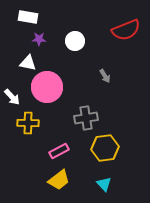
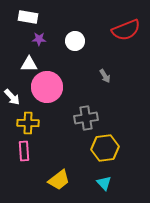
white triangle: moved 1 px right, 1 px down; rotated 12 degrees counterclockwise
pink rectangle: moved 35 px left; rotated 66 degrees counterclockwise
cyan triangle: moved 1 px up
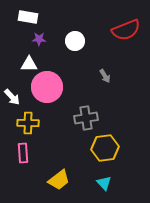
pink rectangle: moved 1 px left, 2 px down
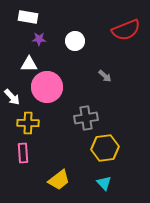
gray arrow: rotated 16 degrees counterclockwise
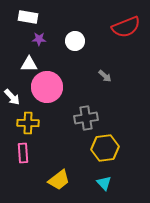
red semicircle: moved 3 px up
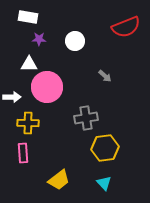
white arrow: rotated 48 degrees counterclockwise
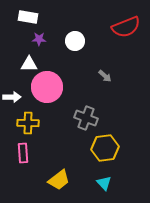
gray cross: rotated 30 degrees clockwise
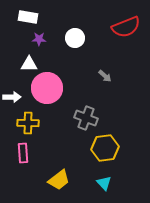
white circle: moved 3 px up
pink circle: moved 1 px down
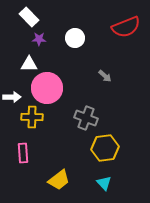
white rectangle: moved 1 px right; rotated 36 degrees clockwise
yellow cross: moved 4 px right, 6 px up
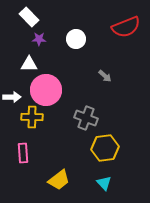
white circle: moved 1 px right, 1 px down
pink circle: moved 1 px left, 2 px down
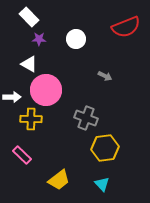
white triangle: rotated 30 degrees clockwise
gray arrow: rotated 16 degrees counterclockwise
yellow cross: moved 1 px left, 2 px down
pink rectangle: moved 1 px left, 2 px down; rotated 42 degrees counterclockwise
cyan triangle: moved 2 px left, 1 px down
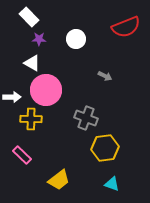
white triangle: moved 3 px right, 1 px up
cyan triangle: moved 10 px right; rotated 28 degrees counterclockwise
